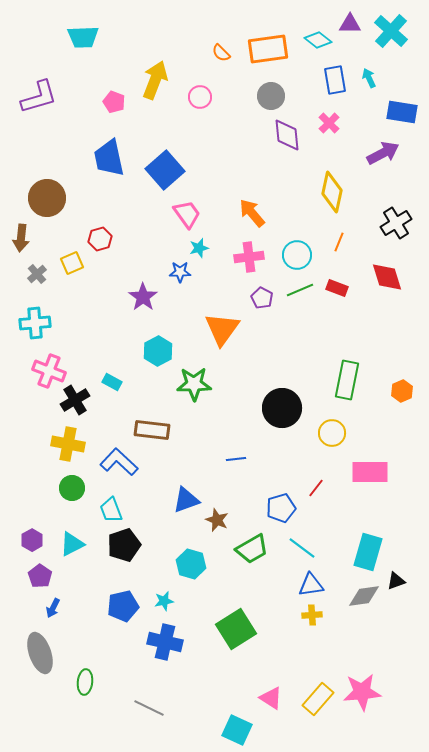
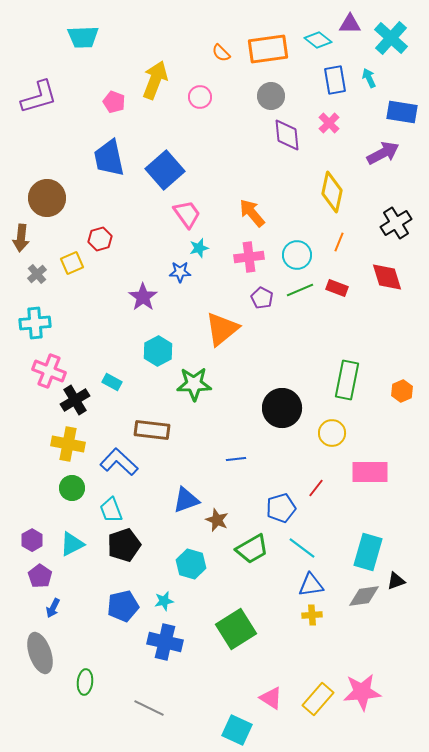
cyan cross at (391, 31): moved 7 px down
orange triangle at (222, 329): rotated 15 degrees clockwise
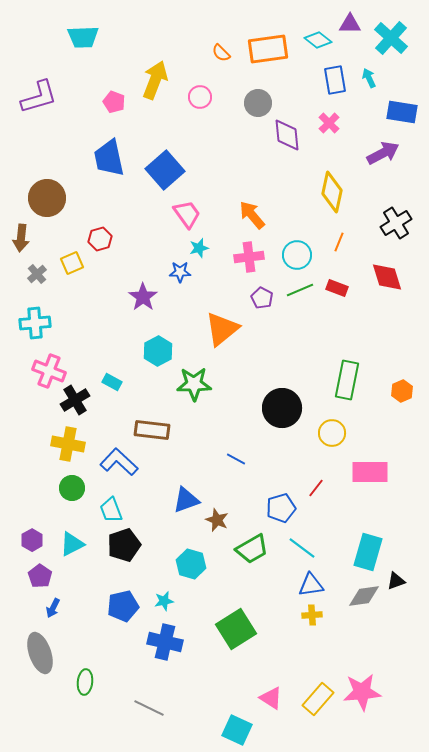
gray circle at (271, 96): moved 13 px left, 7 px down
orange arrow at (252, 213): moved 2 px down
blue line at (236, 459): rotated 36 degrees clockwise
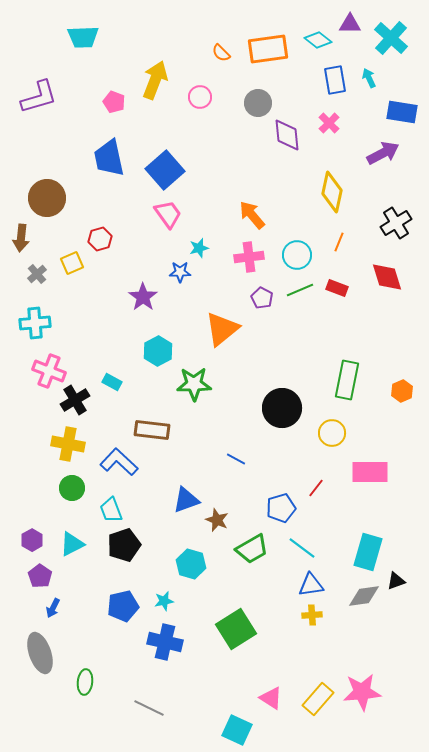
pink trapezoid at (187, 214): moved 19 px left
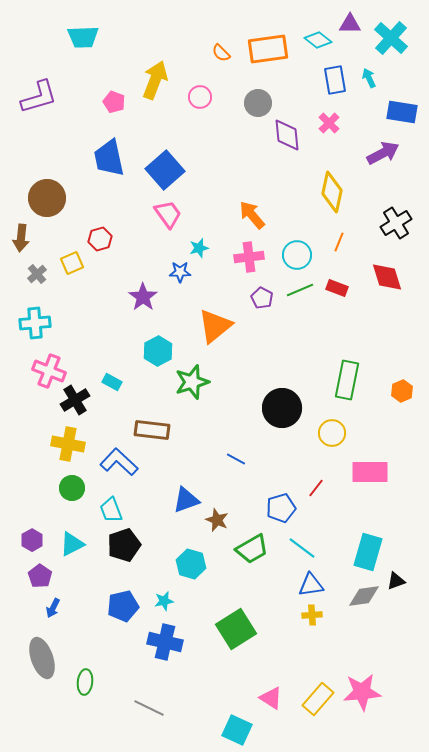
orange triangle at (222, 329): moved 7 px left, 3 px up
green star at (194, 384): moved 2 px left, 2 px up; rotated 16 degrees counterclockwise
gray ellipse at (40, 653): moved 2 px right, 5 px down
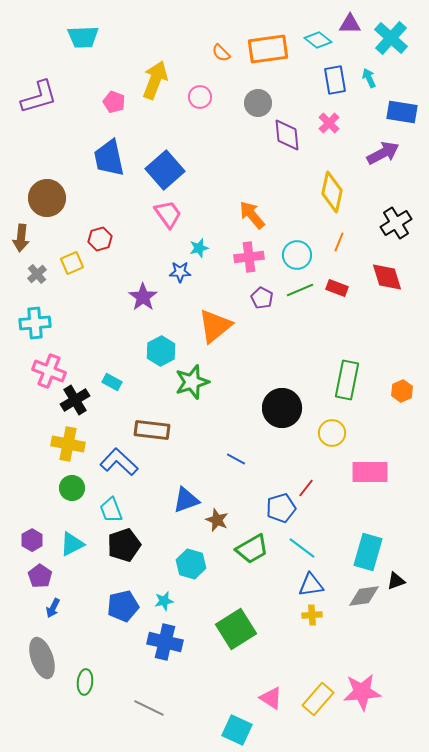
cyan hexagon at (158, 351): moved 3 px right
red line at (316, 488): moved 10 px left
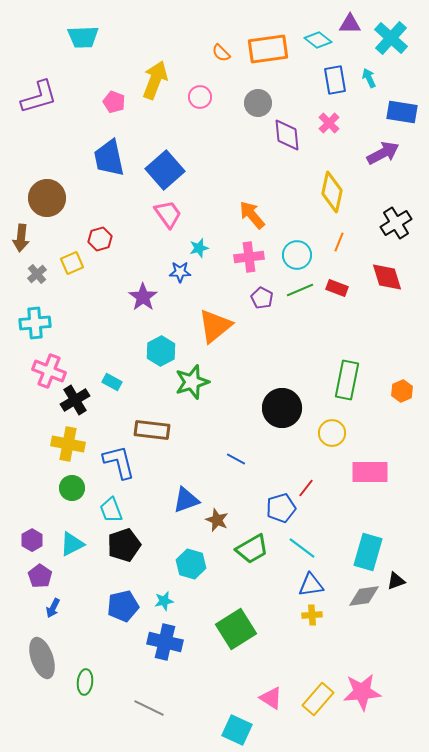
blue L-shape at (119, 462): rotated 33 degrees clockwise
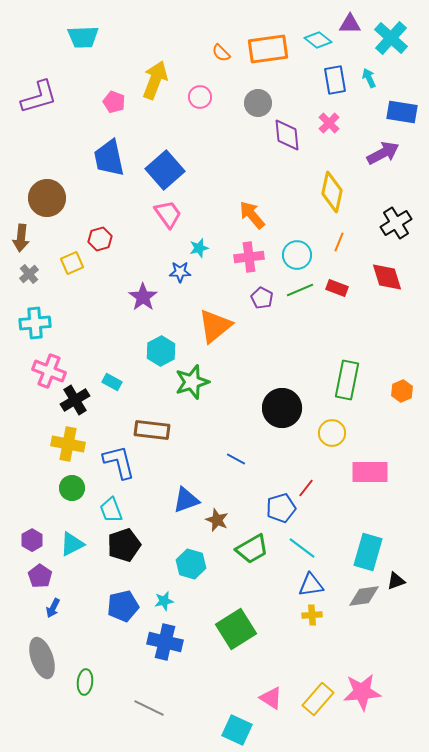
gray cross at (37, 274): moved 8 px left
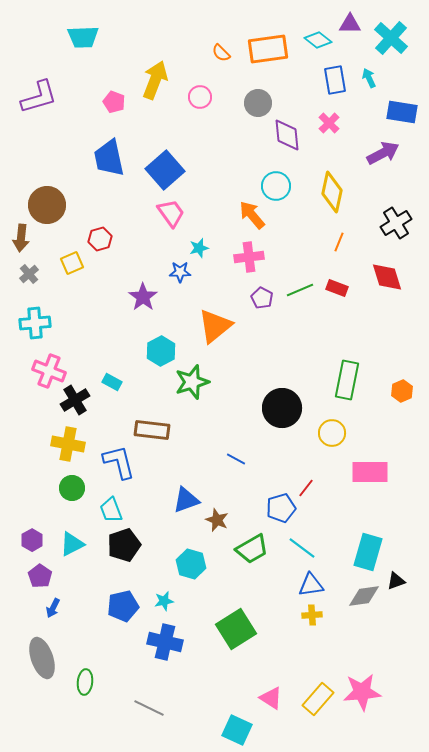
brown circle at (47, 198): moved 7 px down
pink trapezoid at (168, 214): moved 3 px right, 1 px up
cyan circle at (297, 255): moved 21 px left, 69 px up
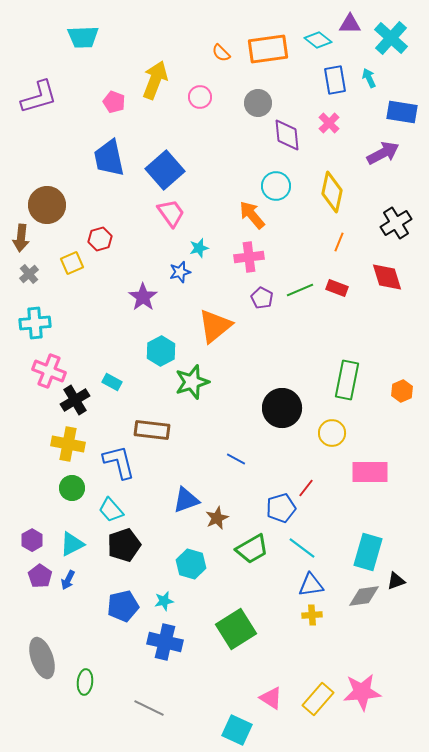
blue star at (180, 272): rotated 15 degrees counterclockwise
cyan trapezoid at (111, 510): rotated 20 degrees counterclockwise
brown star at (217, 520): moved 2 px up; rotated 25 degrees clockwise
blue arrow at (53, 608): moved 15 px right, 28 px up
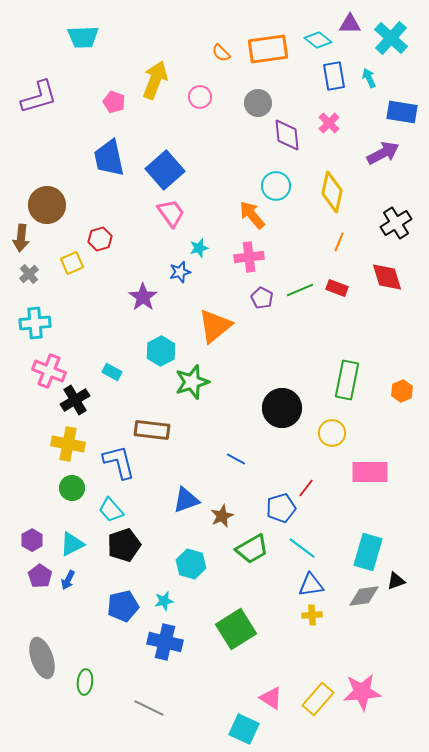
blue rectangle at (335, 80): moved 1 px left, 4 px up
cyan rectangle at (112, 382): moved 10 px up
brown star at (217, 518): moved 5 px right, 2 px up
cyan square at (237, 730): moved 7 px right, 1 px up
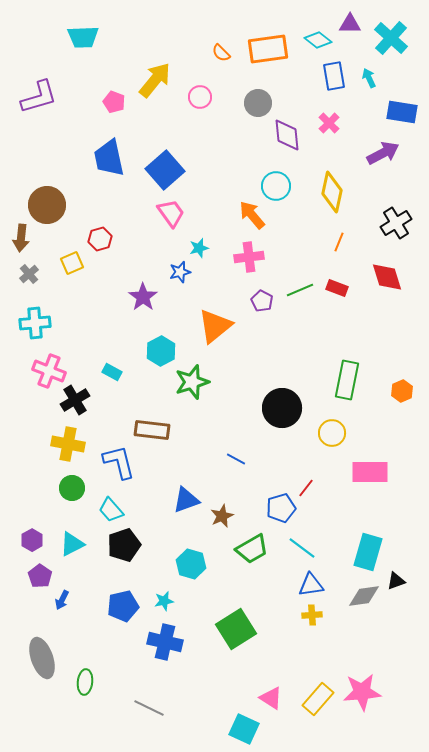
yellow arrow at (155, 80): rotated 18 degrees clockwise
purple pentagon at (262, 298): moved 3 px down
blue arrow at (68, 580): moved 6 px left, 20 px down
